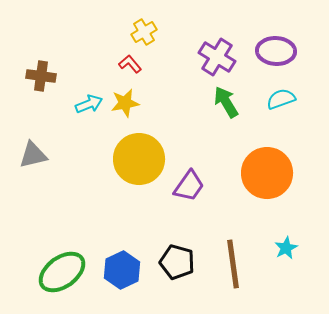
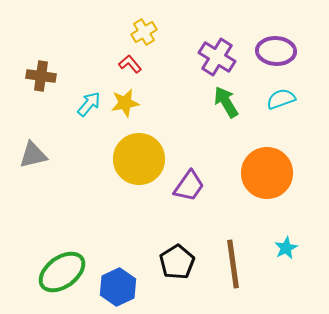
cyan arrow: rotated 28 degrees counterclockwise
black pentagon: rotated 24 degrees clockwise
blue hexagon: moved 4 px left, 17 px down
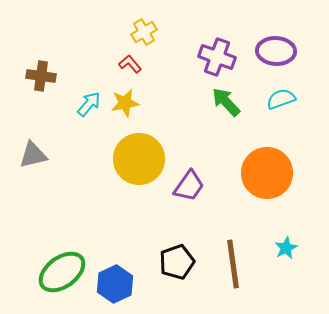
purple cross: rotated 12 degrees counterclockwise
green arrow: rotated 12 degrees counterclockwise
black pentagon: rotated 12 degrees clockwise
blue hexagon: moved 3 px left, 3 px up
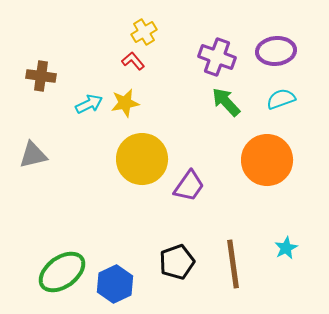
purple ellipse: rotated 9 degrees counterclockwise
red L-shape: moved 3 px right, 3 px up
cyan arrow: rotated 24 degrees clockwise
yellow circle: moved 3 px right
orange circle: moved 13 px up
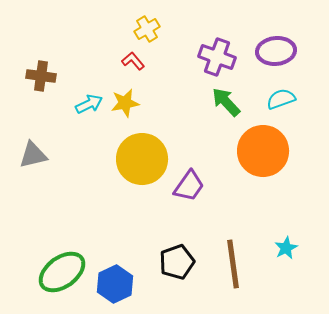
yellow cross: moved 3 px right, 3 px up
orange circle: moved 4 px left, 9 px up
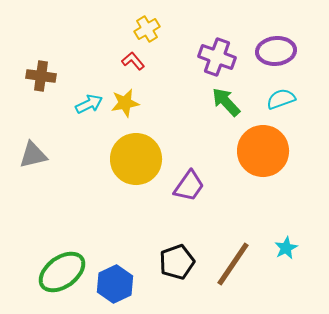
yellow circle: moved 6 px left
brown line: rotated 42 degrees clockwise
